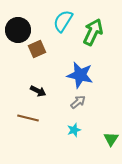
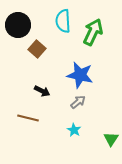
cyan semicircle: rotated 35 degrees counterclockwise
black circle: moved 5 px up
brown square: rotated 24 degrees counterclockwise
black arrow: moved 4 px right
cyan star: rotated 24 degrees counterclockwise
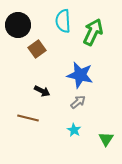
brown square: rotated 12 degrees clockwise
green triangle: moved 5 px left
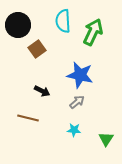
gray arrow: moved 1 px left
cyan star: rotated 24 degrees counterclockwise
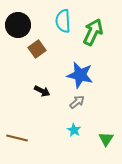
brown line: moved 11 px left, 20 px down
cyan star: rotated 24 degrees clockwise
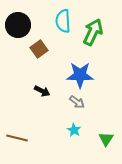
brown square: moved 2 px right
blue star: rotated 12 degrees counterclockwise
gray arrow: rotated 77 degrees clockwise
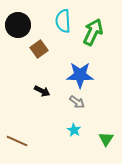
brown line: moved 3 px down; rotated 10 degrees clockwise
